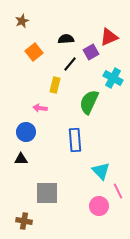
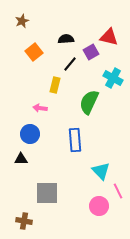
red triangle: rotated 36 degrees clockwise
blue circle: moved 4 px right, 2 px down
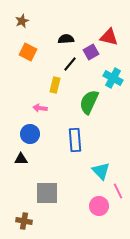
orange square: moved 6 px left; rotated 24 degrees counterclockwise
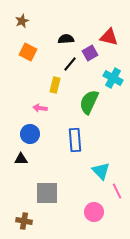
purple square: moved 1 px left, 1 px down
pink line: moved 1 px left
pink circle: moved 5 px left, 6 px down
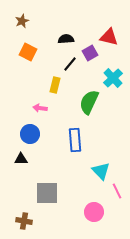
cyan cross: rotated 18 degrees clockwise
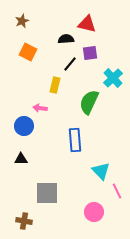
red triangle: moved 22 px left, 13 px up
purple square: rotated 21 degrees clockwise
blue circle: moved 6 px left, 8 px up
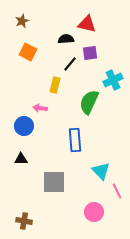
cyan cross: moved 2 px down; rotated 18 degrees clockwise
gray square: moved 7 px right, 11 px up
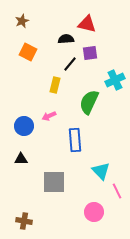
cyan cross: moved 2 px right
pink arrow: moved 9 px right, 8 px down; rotated 32 degrees counterclockwise
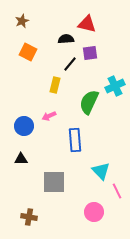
cyan cross: moved 6 px down
brown cross: moved 5 px right, 4 px up
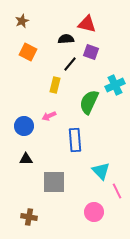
purple square: moved 1 px right, 1 px up; rotated 28 degrees clockwise
cyan cross: moved 1 px up
black triangle: moved 5 px right
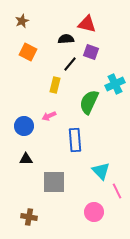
cyan cross: moved 1 px up
